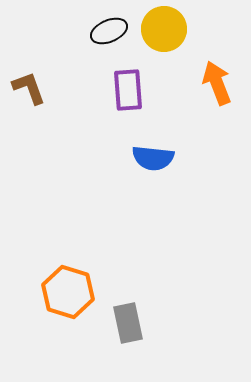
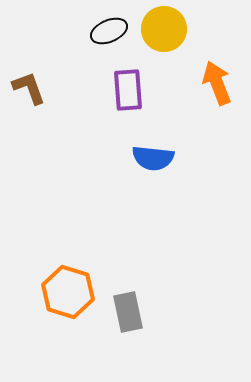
gray rectangle: moved 11 px up
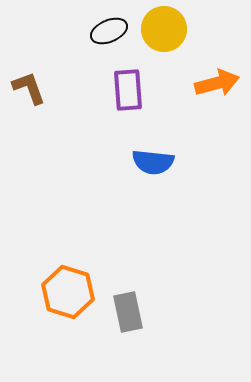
orange arrow: rotated 96 degrees clockwise
blue semicircle: moved 4 px down
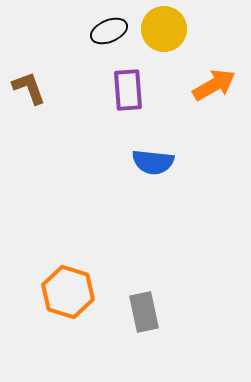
orange arrow: moved 3 px left, 2 px down; rotated 15 degrees counterclockwise
gray rectangle: moved 16 px right
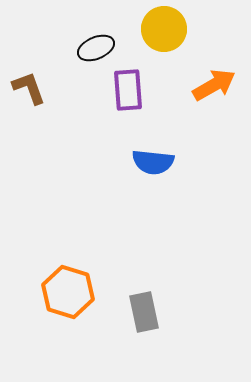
black ellipse: moved 13 px left, 17 px down
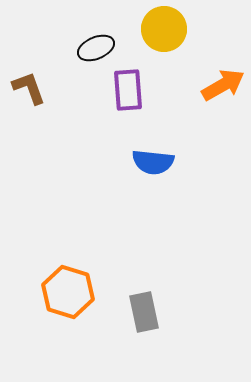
orange arrow: moved 9 px right
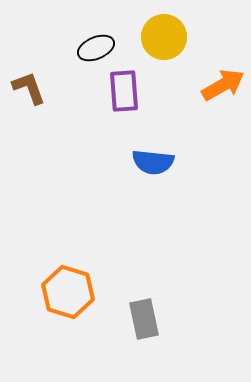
yellow circle: moved 8 px down
purple rectangle: moved 4 px left, 1 px down
gray rectangle: moved 7 px down
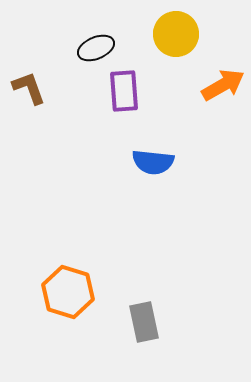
yellow circle: moved 12 px right, 3 px up
gray rectangle: moved 3 px down
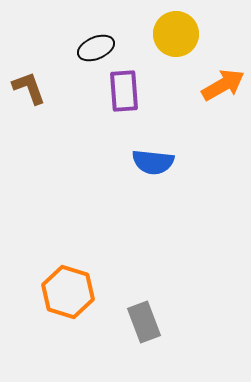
gray rectangle: rotated 9 degrees counterclockwise
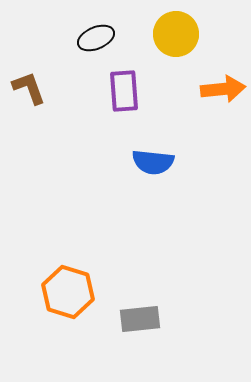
black ellipse: moved 10 px up
orange arrow: moved 4 px down; rotated 24 degrees clockwise
gray rectangle: moved 4 px left, 3 px up; rotated 75 degrees counterclockwise
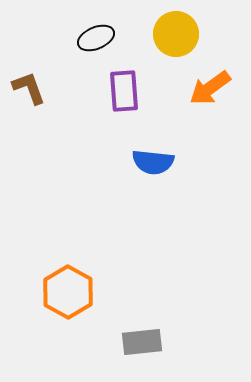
orange arrow: moved 13 px left, 1 px up; rotated 150 degrees clockwise
orange hexagon: rotated 12 degrees clockwise
gray rectangle: moved 2 px right, 23 px down
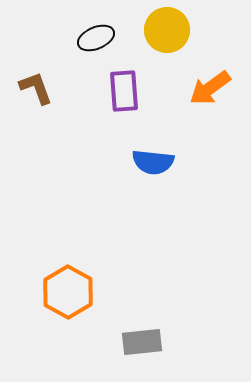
yellow circle: moved 9 px left, 4 px up
brown L-shape: moved 7 px right
